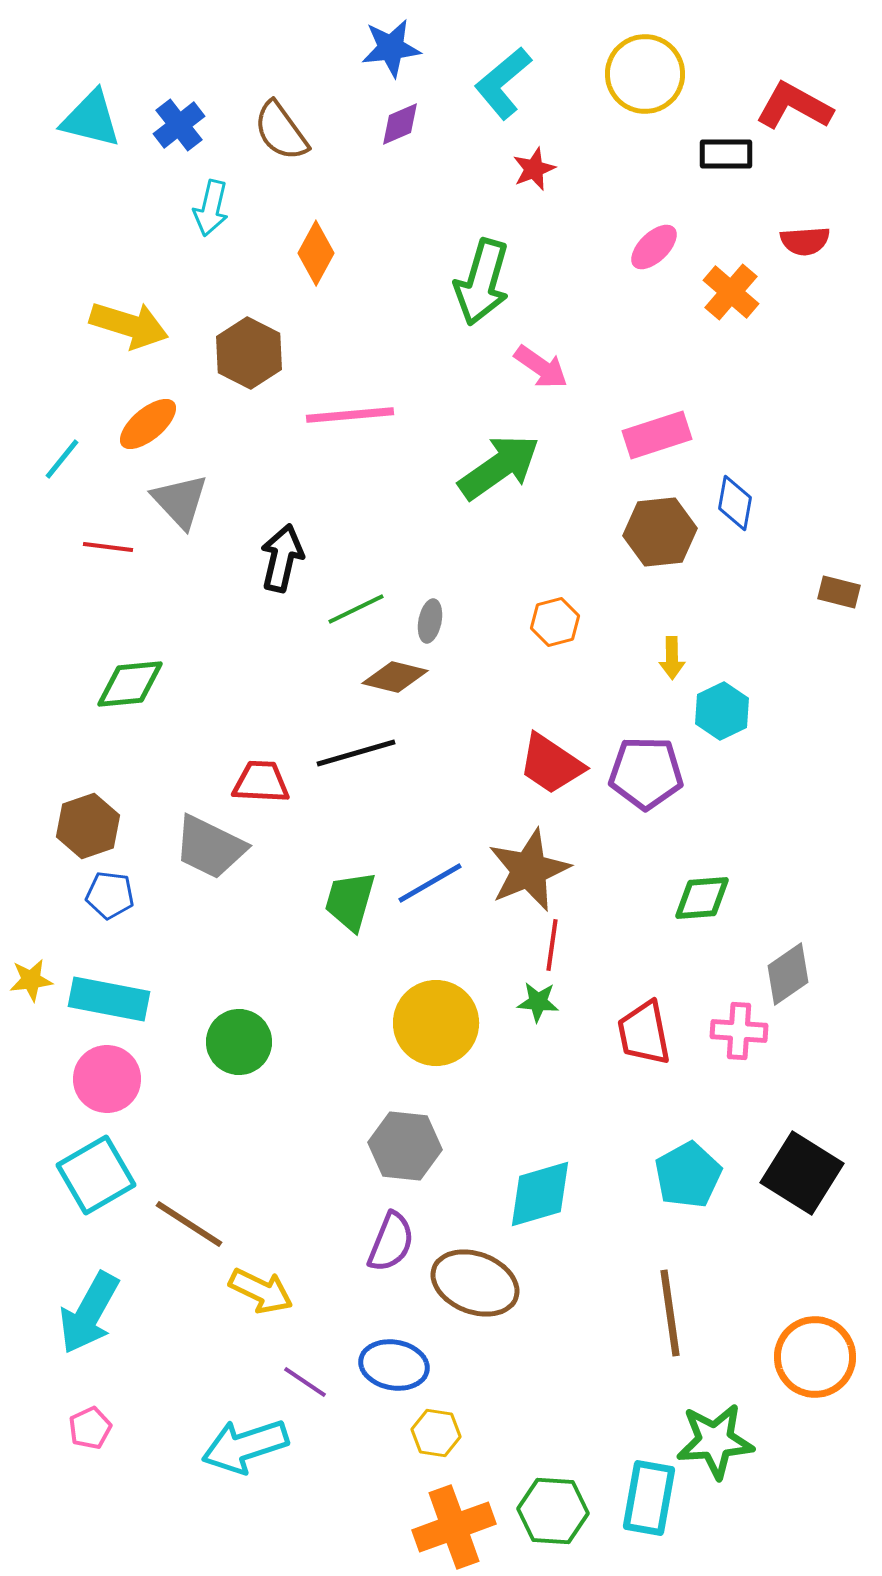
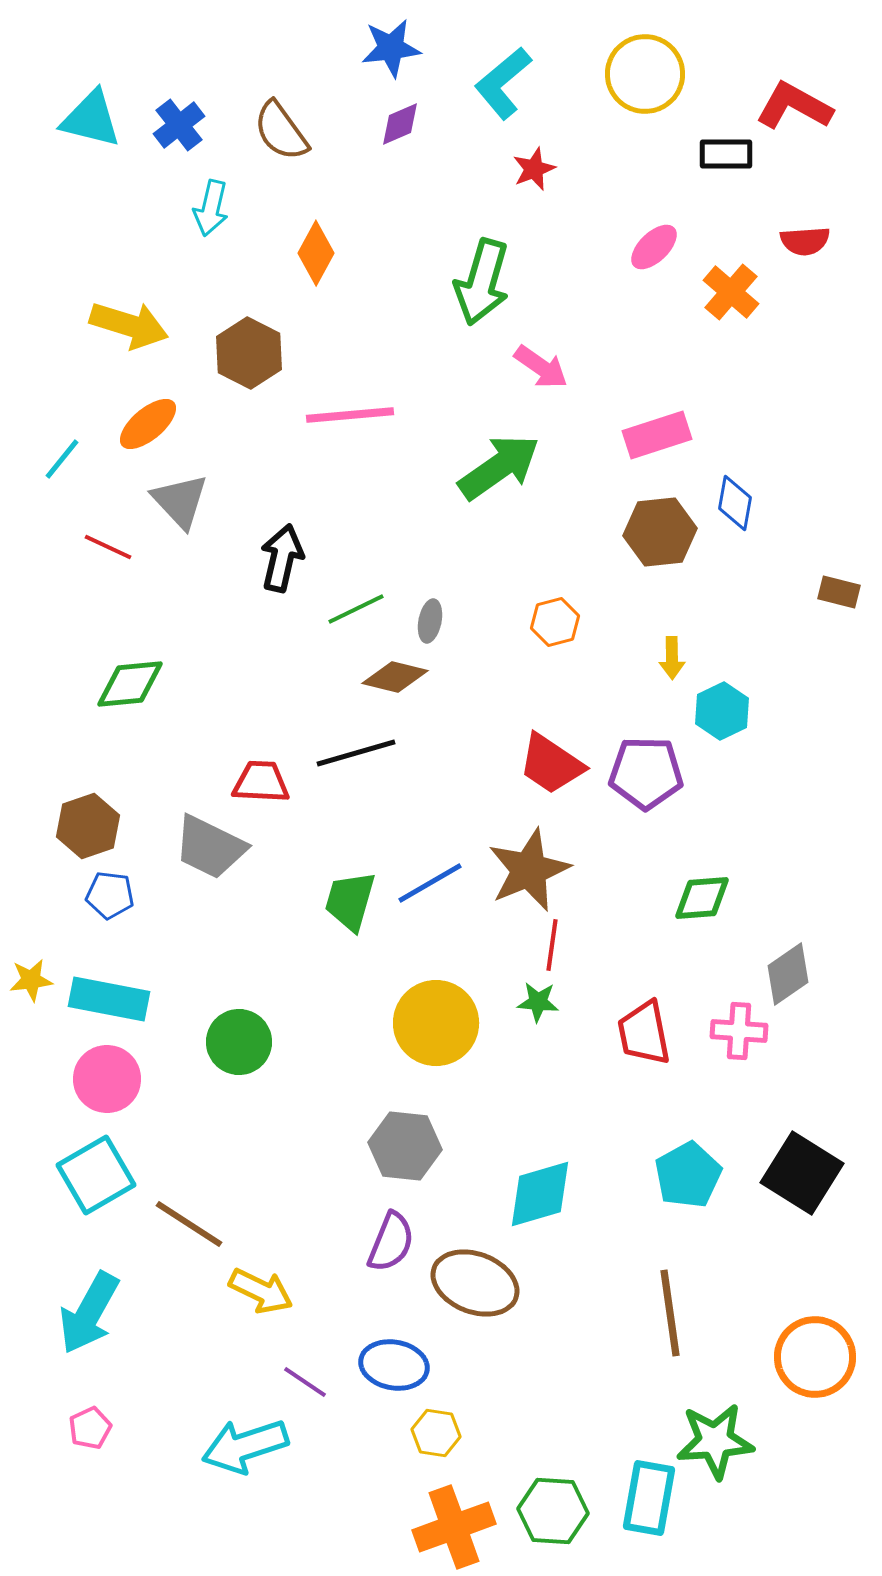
red line at (108, 547): rotated 18 degrees clockwise
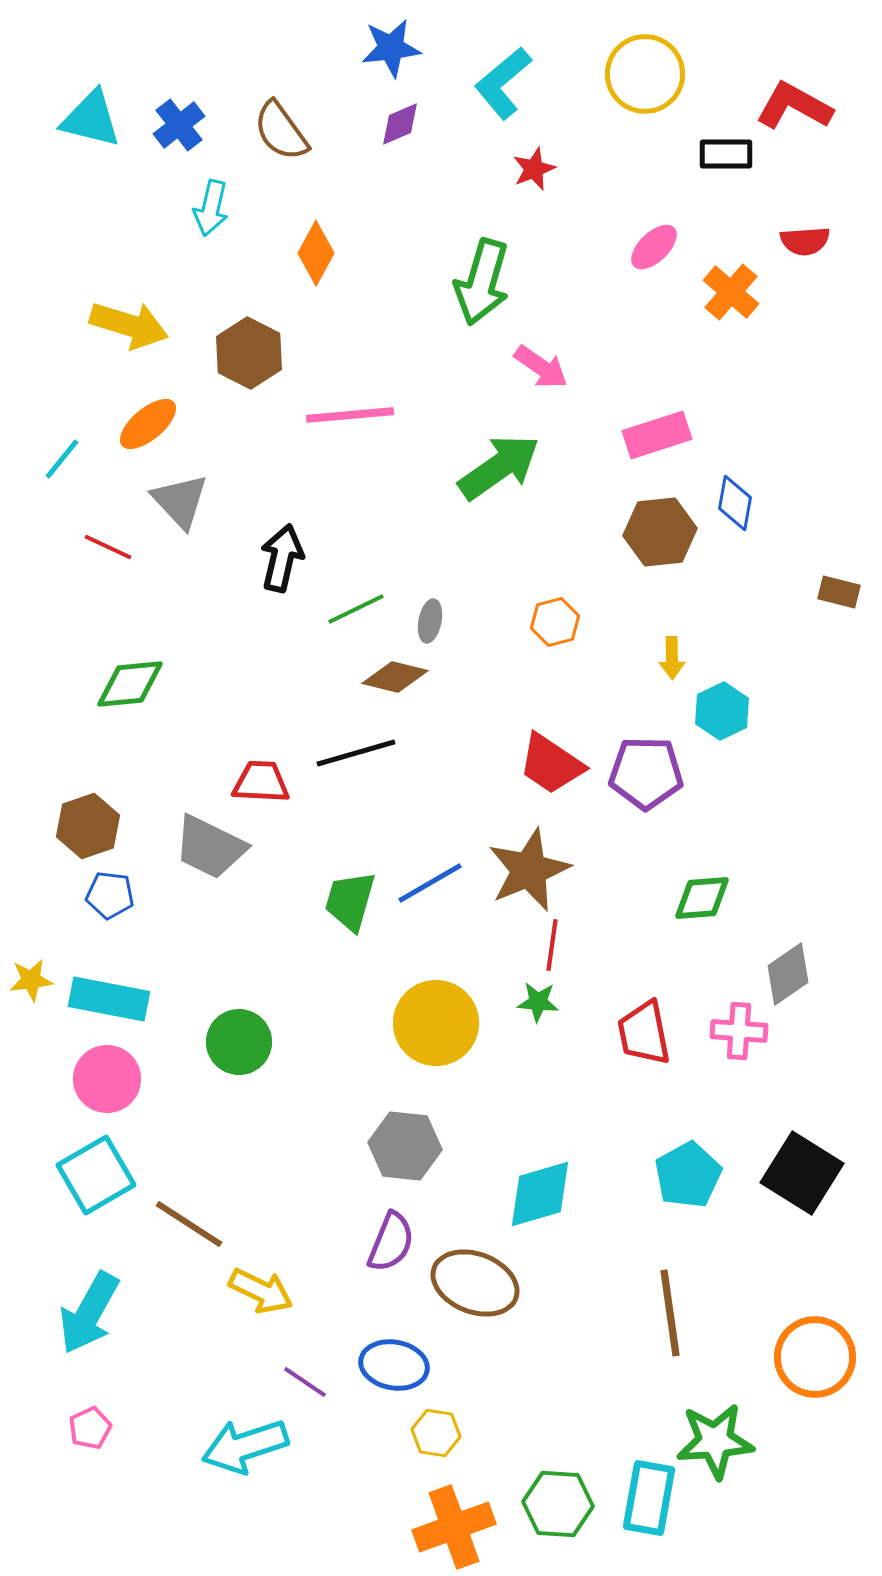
green hexagon at (553, 1511): moved 5 px right, 7 px up
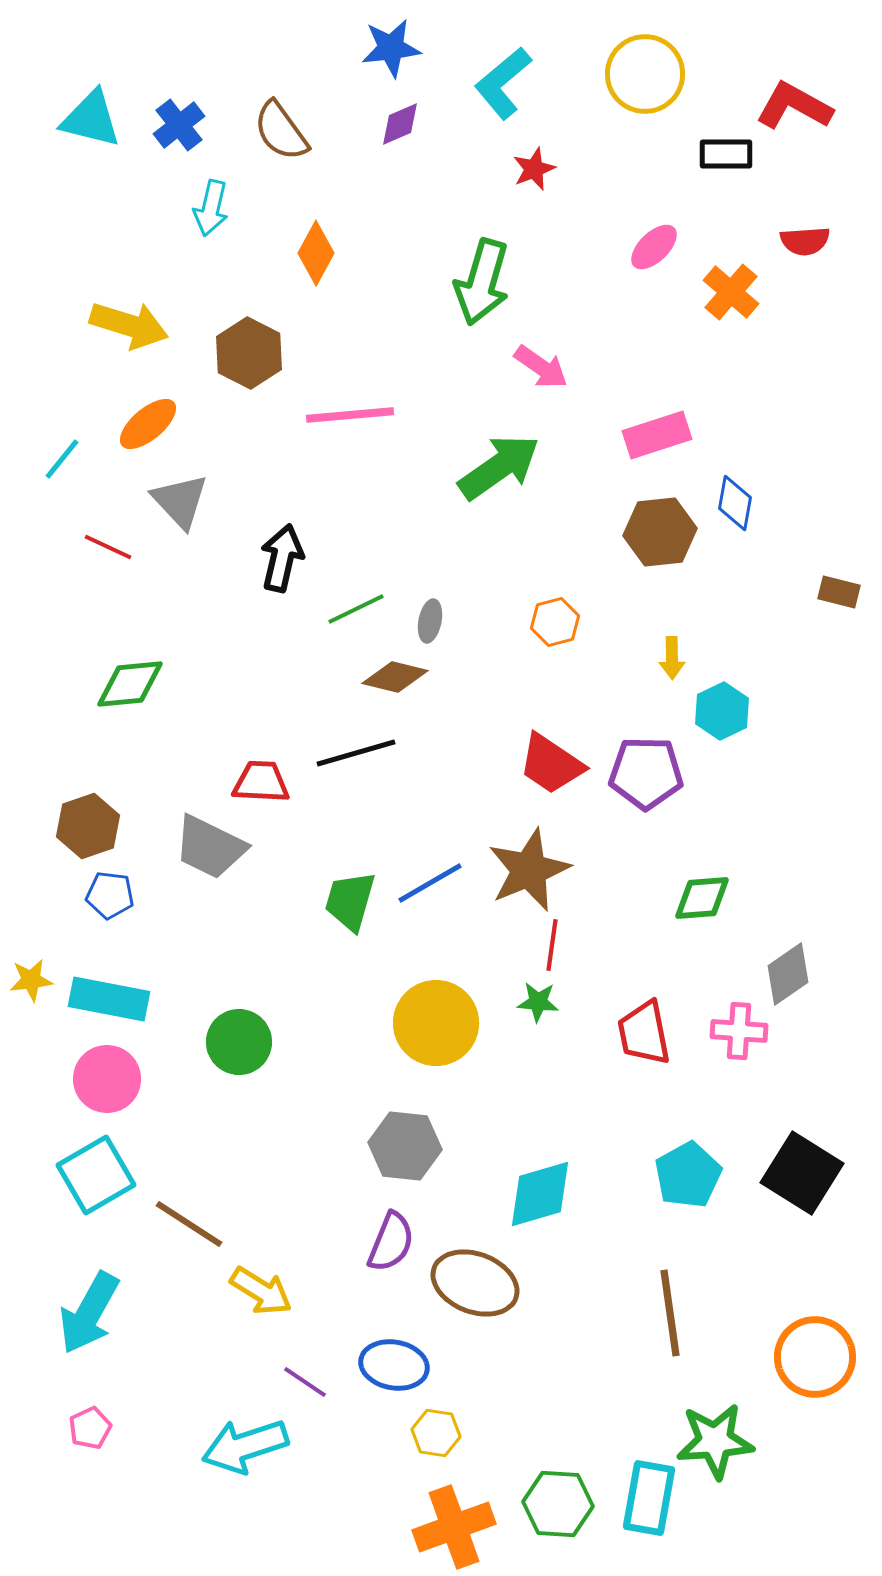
yellow arrow at (261, 1291): rotated 6 degrees clockwise
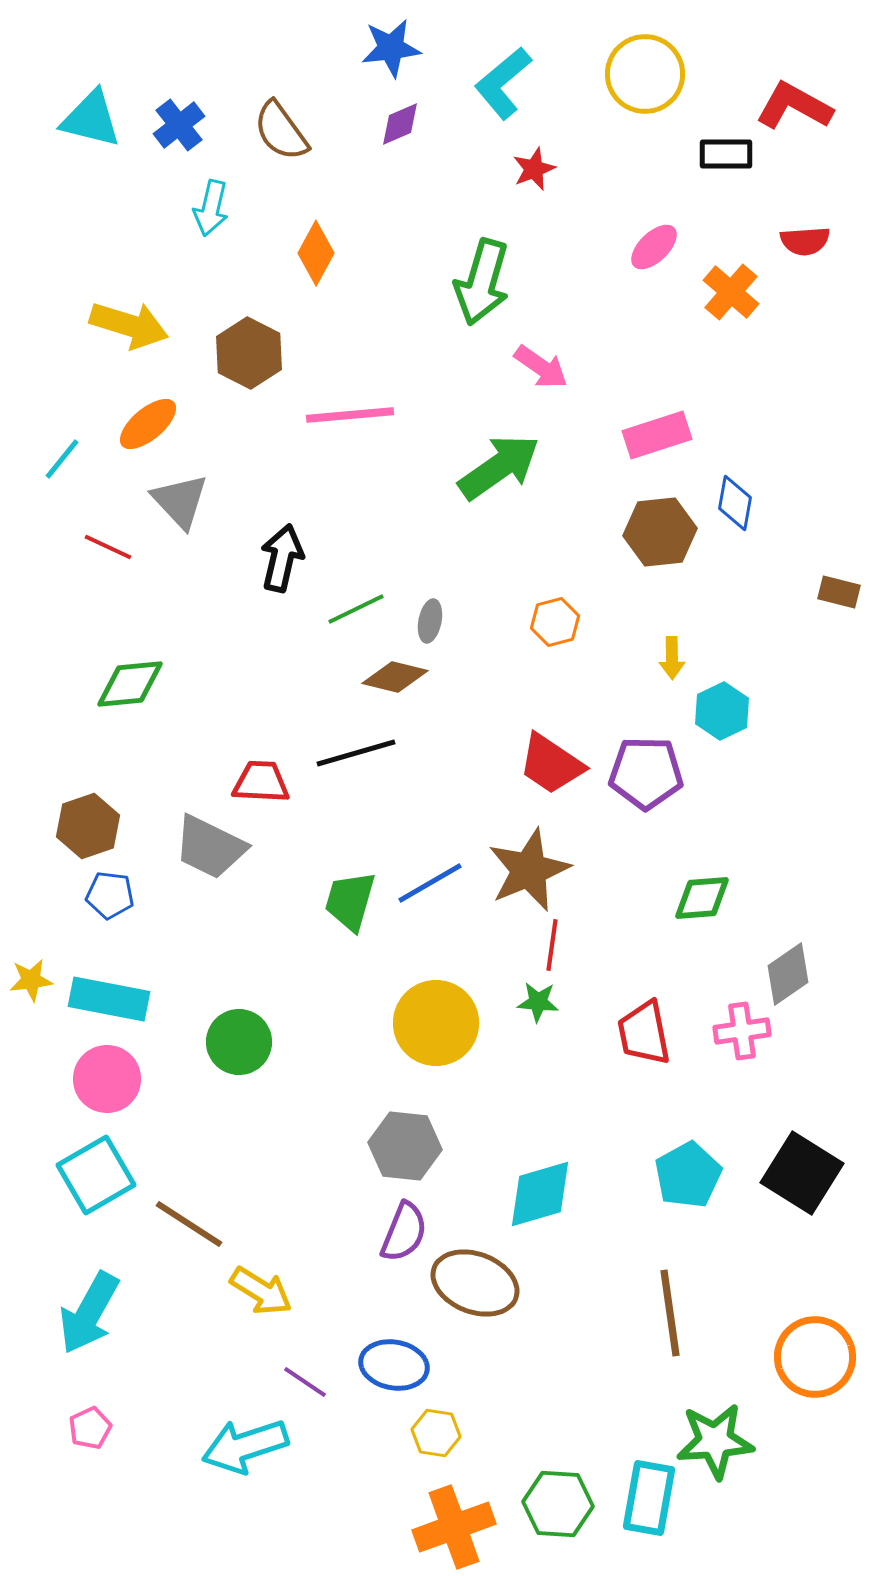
pink cross at (739, 1031): moved 3 px right; rotated 12 degrees counterclockwise
purple semicircle at (391, 1242): moved 13 px right, 10 px up
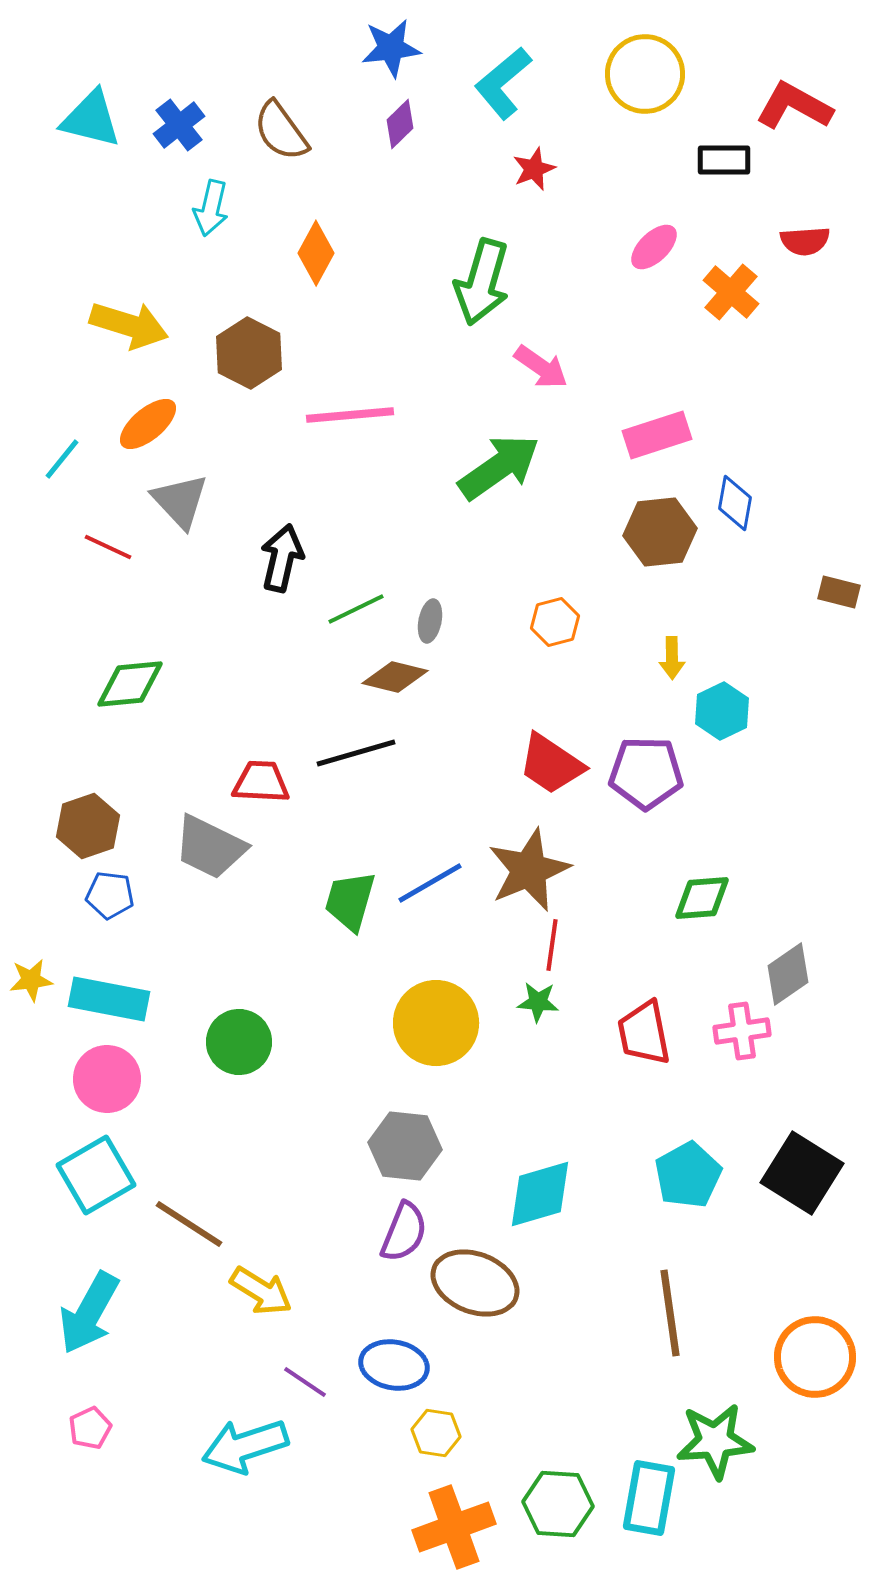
purple diamond at (400, 124): rotated 21 degrees counterclockwise
black rectangle at (726, 154): moved 2 px left, 6 px down
